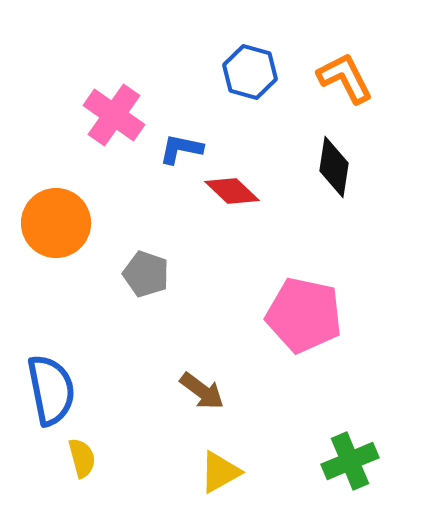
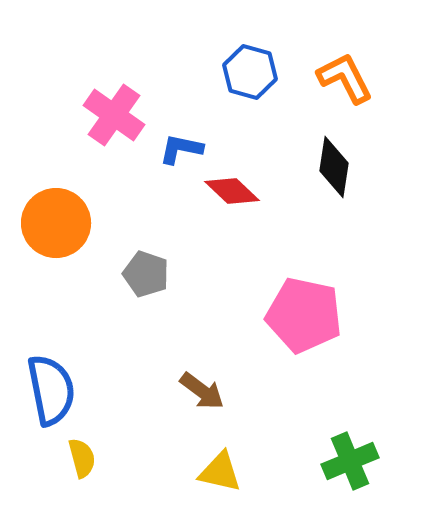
yellow triangle: rotated 42 degrees clockwise
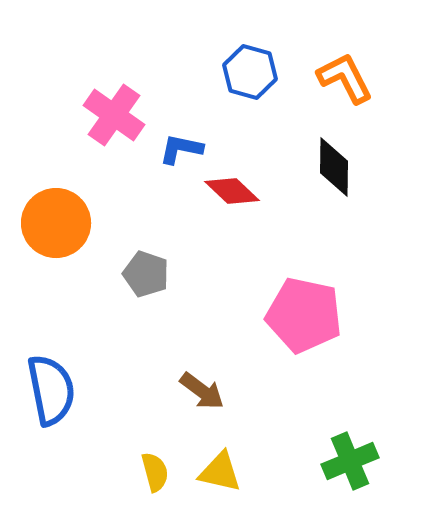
black diamond: rotated 8 degrees counterclockwise
yellow semicircle: moved 73 px right, 14 px down
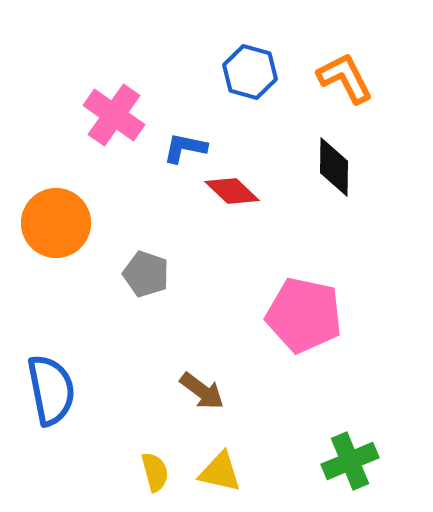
blue L-shape: moved 4 px right, 1 px up
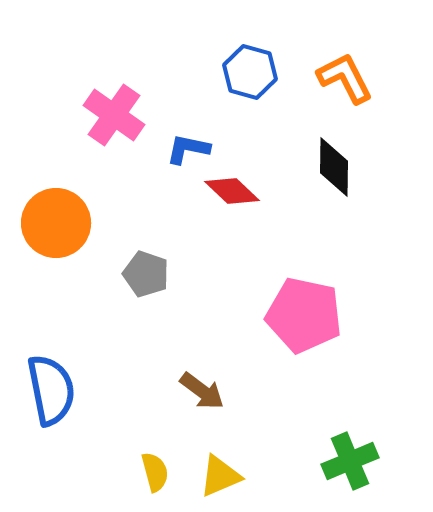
blue L-shape: moved 3 px right, 1 px down
yellow triangle: moved 4 px down; rotated 36 degrees counterclockwise
